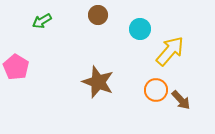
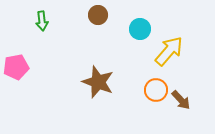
green arrow: rotated 66 degrees counterclockwise
yellow arrow: moved 1 px left
pink pentagon: rotated 30 degrees clockwise
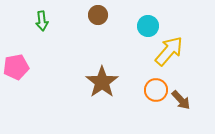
cyan circle: moved 8 px right, 3 px up
brown star: moved 4 px right; rotated 16 degrees clockwise
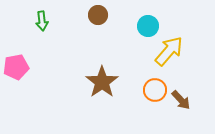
orange circle: moved 1 px left
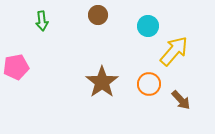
yellow arrow: moved 5 px right
orange circle: moved 6 px left, 6 px up
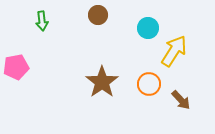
cyan circle: moved 2 px down
yellow arrow: rotated 8 degrees counterclockwise
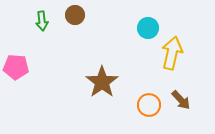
brown circle: moved 23 px left
yellow arrow: moved 2 px left, 2 px down; rotated 20 degrees counterclockwise
pink pentagon: rotated 15 degrees clockwise
orange circle: moved 21 px down
